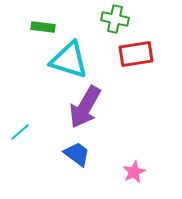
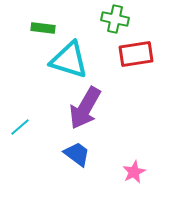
green rectangle: moved 1 px down
purple arrow: moved 1 px down
cyan line: moved 5 px up
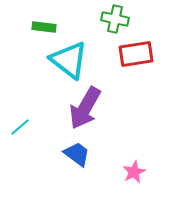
green rectangle: moved 1 px right, 1 px up
cyan triangle: rotated 21 degrees clockwise
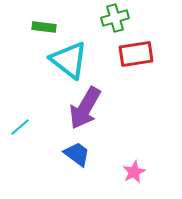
green cross: moved 1 px up; rotated 28 degrees counterclockwise
